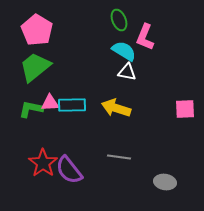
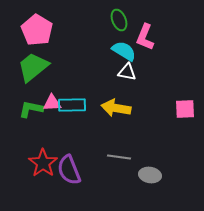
green trapezoid: moved 2 px left
pink triangle: moved 2 px right
yellow arrow: rotated 8 degrees counterclockwise
purple semicircle: rotated 16 degrees clockwise
gray ellipse: moved 15 px left, 7 px up
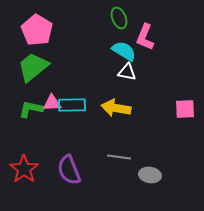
green ellipse: moved 2 px up
red star: moved 19 px left, 6 px down
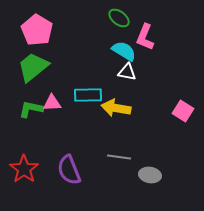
green ellipse: rotated 30 degrees counterclockwise
cyan rectangle: moved 16 px right, 10 px up
pink square: moved 2 px left, 2 px down; rotated 35 degrees clockwise
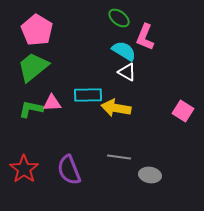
white triangle: rotated 18 degrees clockwise
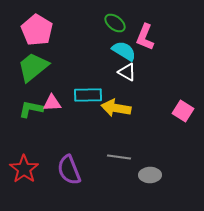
green ellipse: moved 4 px left, 5 px down
gray ellipse: rotated 10 degrees counterclockwise
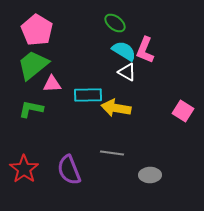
pink L-shape: moved 13 px down
green trapezoid: moved 2 px up
pink triangle: moved 19 px up
gray line: moved 7 px left, 4 px up
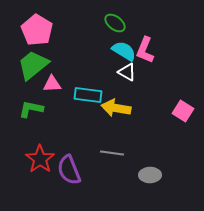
cyan rectangle: rotated 8 degrees clockwise
red star: moved 16 px right, 10 px up
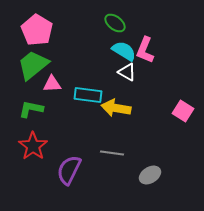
red star: moved 7 px left, 13 px up
purple semicircle: rotated 48 degrees clockwise
gray ellipse: rotated 30 degrees counterclockwise
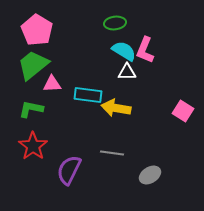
green ellipse: rotated 45 degrees counterclockwise
white triangle: rotated 30 degrees counterclockwise
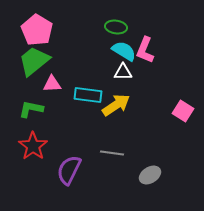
green ellipse: moved 1 px right, 4 px down; rotated 15 degrees clockwise
green trapezoid: moved 1 px right, 4 px up
white triangle: moved 4 px left
yellow arrow: moved 3 px up; rotated 136 degrees clockwise
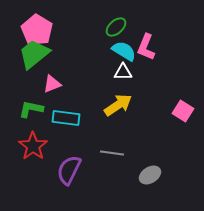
green ellipse: rotated 50 degrees counterclockwise
pink L-shape: moved 1 px right, 3 px up
green trapezoid: moved 7 px up
pink triangle: rotated 18 degrees counterclockwise
cyan rectangle: moved 22 px left, 23 px down
yellow arrow: moved 2 px right
